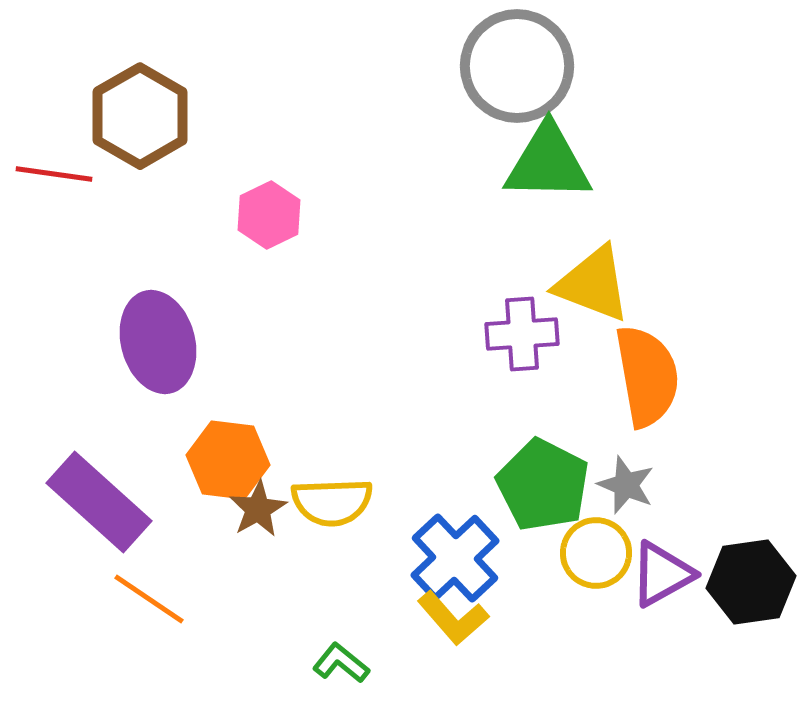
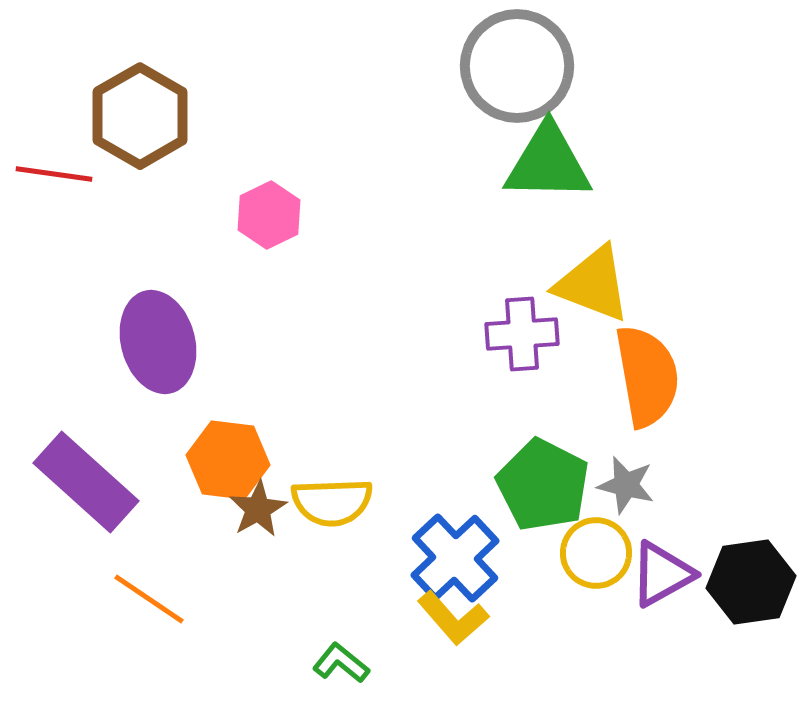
gray star: rotated 8 degrees counterclockwise
purple rectangle: moved 13 px left, 20 px up
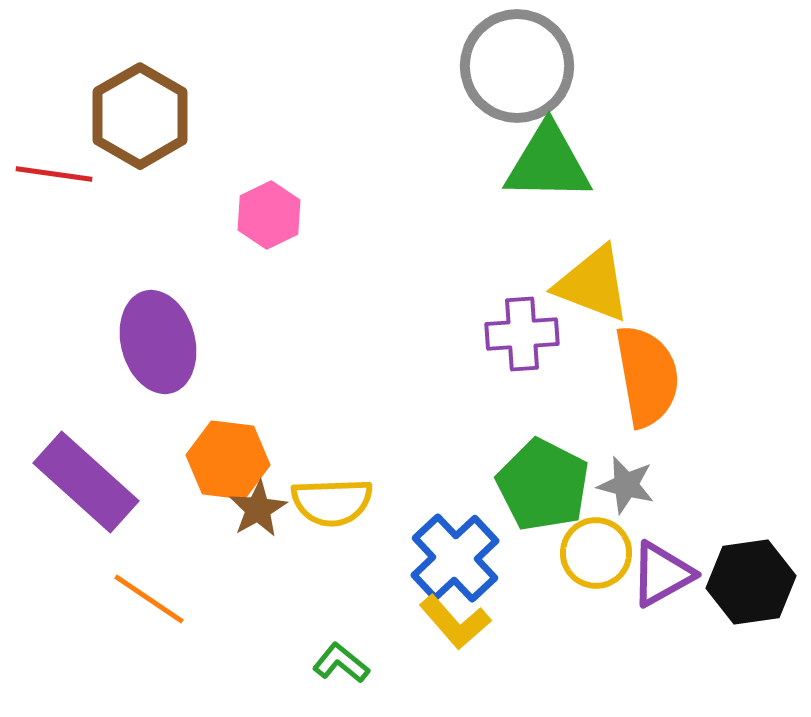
yellow L-shape: moved 2 px right, 4 px down
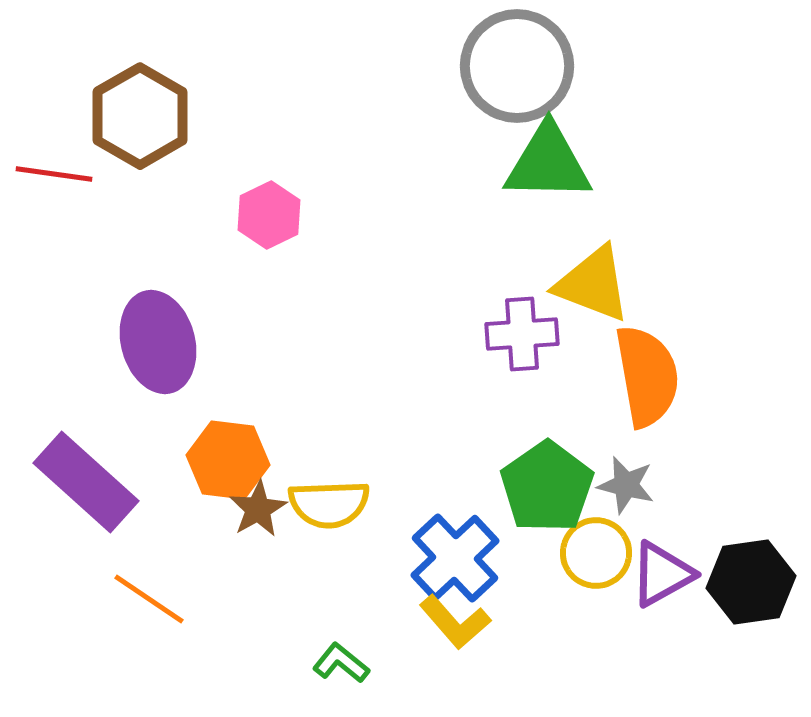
green pentagon: moved 4 px right, 2 px down; rotated 10 degrees clockwise
yellow semicircle: moved 3 px left, 2 px down
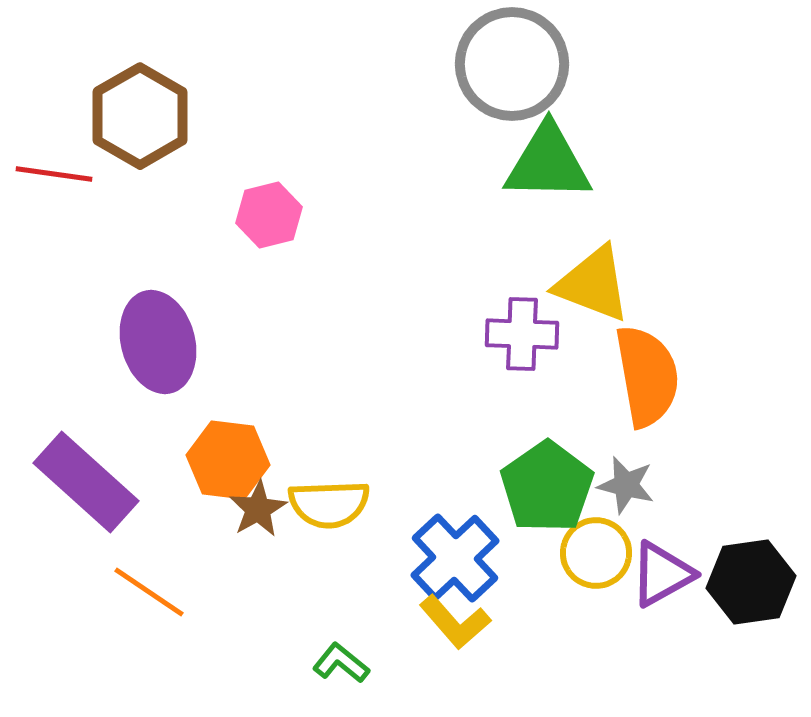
gray circle: moved 5 px left, 2 px up
pink hexagon: rotated 12 degrees clockwise
purple cross: rotated 6 degrees clockwise
orange line: moved 7 px up
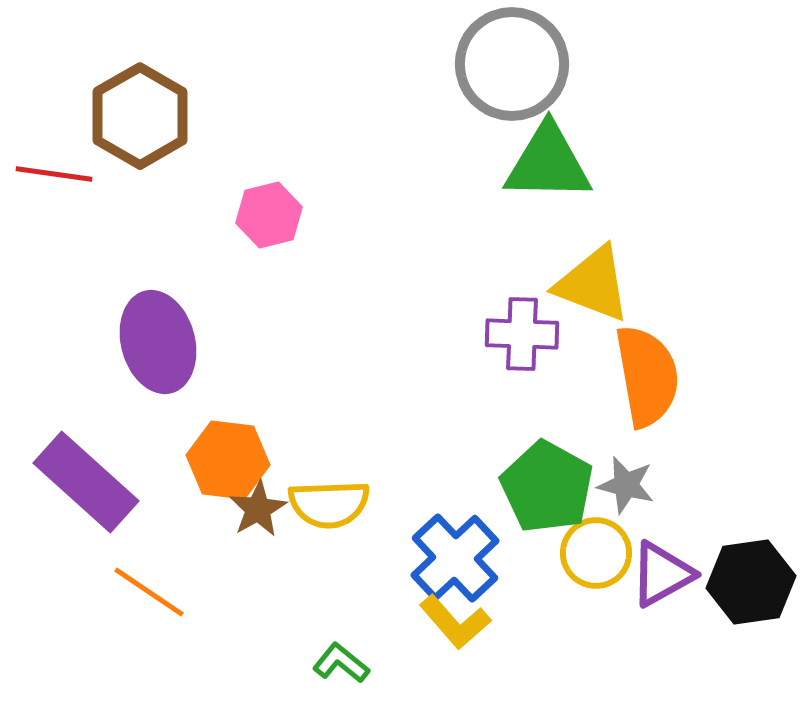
green pentagon: rotated 8 degrees counterclockwise
